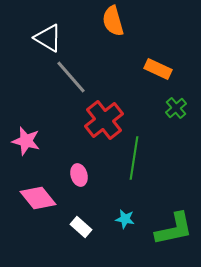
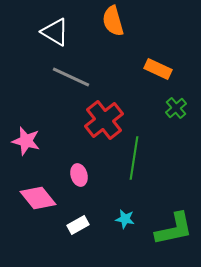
white triangle: moved 7 px right, 6 px up
gray line: rotated 24 degrees counterclockwise
white rectangle: moved 3 px left, 2 px up; rotated 70 degrees counterclockwise
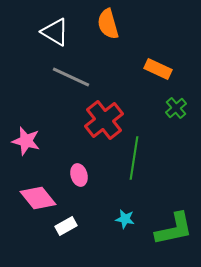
orange semicircle: moved 5 px left, 3 px down
white rectangle: moved 12 px left, 1 px down
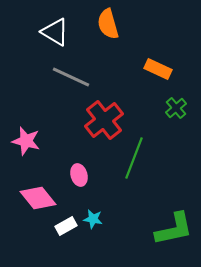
green line: rotated 12 degrees clockwise
cyan star: moved 32 px left
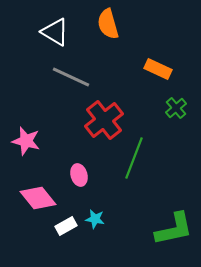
cyan star: moved 2 px right
